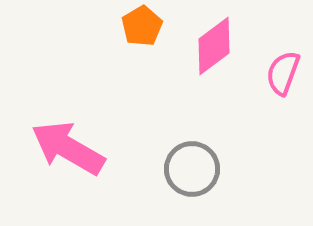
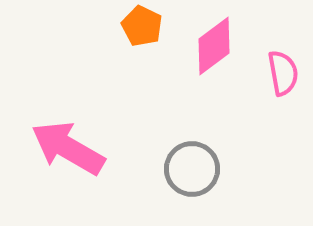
orange pentagon: rotated 15 degrees counterclockwise
pink semicircle: rotated 150 degrees clockwise
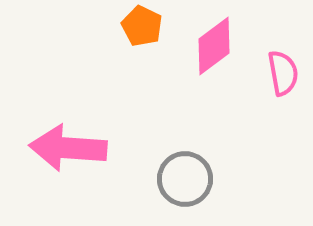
pink arrow: rotated 26 degrees counterclockwise
gray circle: moved 7 px left, 10 px down
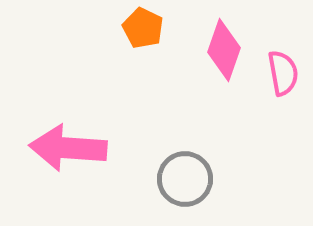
orange pentagon: moved 1 px right, 2 px down
pink diamond: moved 10 px right, 4 px down; rotated 34 degrees counterclockwise
